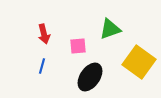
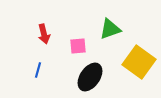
blue line: moved 4 px left, 4 px down
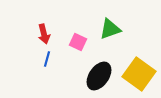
pink square: moved 4 px up; rotated 30 degrees clockwise
yellow square: moved 12 px down
blue line: moved 9 px right, 11 px up
black ellipse: moved 9 px right, 1 px up
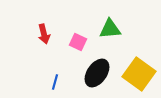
green triangle: rotated 15 degrees clockwise
blue line: moved 8 px right, 23 px down
black ellipse: moved 2 px left, 3 px up
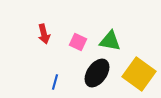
green triangle: moved 12 px down; rotated 15 degrees clockwise
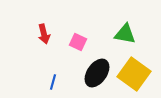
green triangle: moved 15 px right, 7 px up
yellow square: moved 5 px left
blue line: moved 2 px left
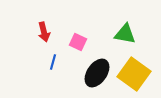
red arrow: moved 2 px up
blue line: moved 20 px up
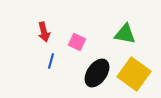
pink square: moved 1 px left
blue line: moved 2 px left, 1 px up
